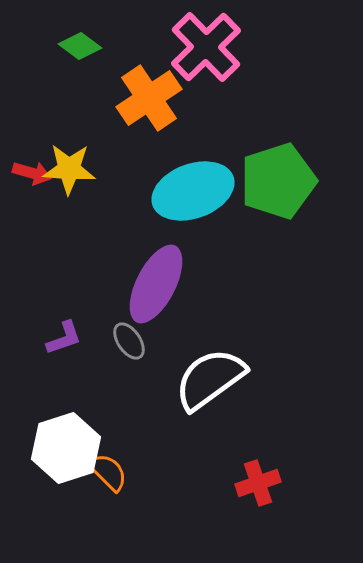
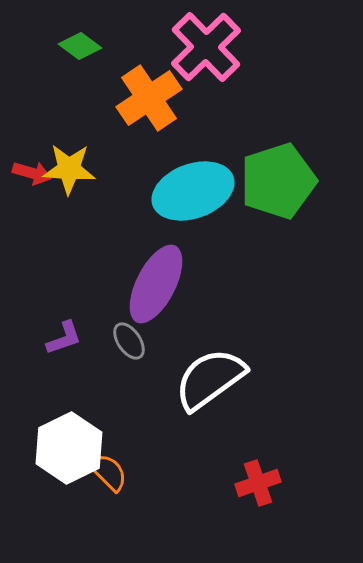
white hexagon: moved 3 px right; rotated 8 degrees counterclockwise
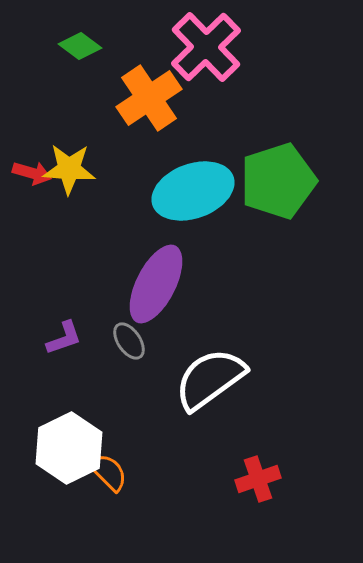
red cross: moved 4 px up
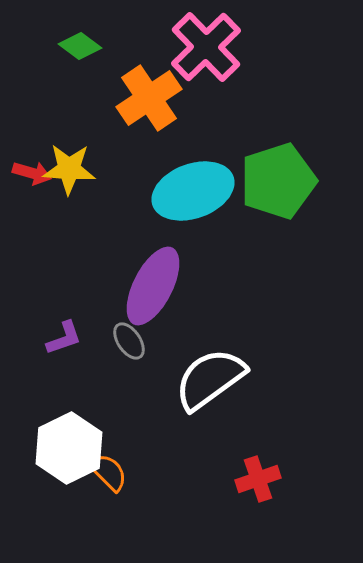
purple ellipse: moved 3 px left, 2 px down
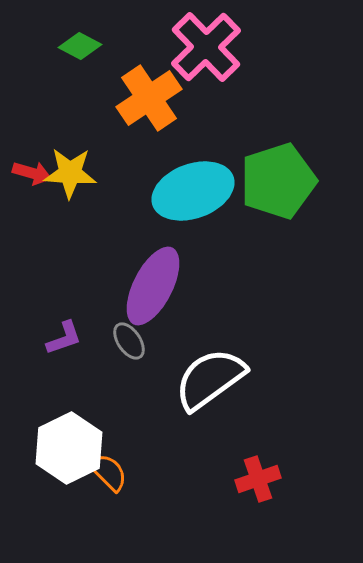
green diamond: rotated 9 degrees counterclockwise
yellow star: moved 1 px right, 4 px down
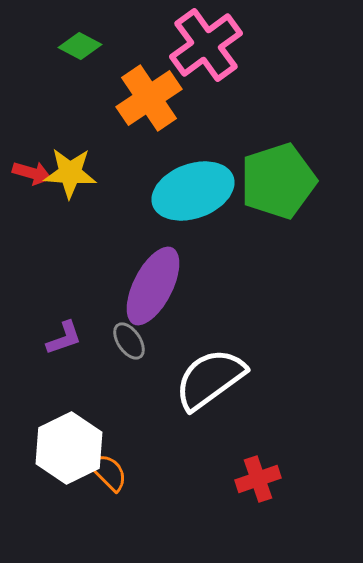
pink cross: moved 2 px up; rotated 8 degrees clockwise
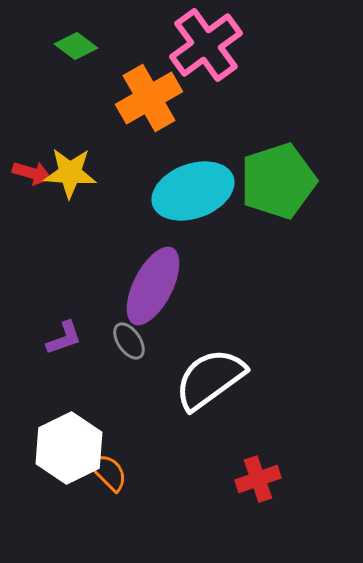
green diamond: moved 4 px left; rotated 9 degrees clockwise
orange cross: rotated 4 degrees clockwise
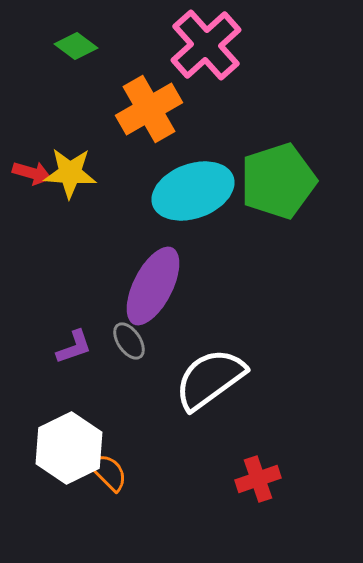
pink cross: rotated 6 degrees counterclockwise
orange cross: moved 11 px down
purple L-shape: moved 10 px right, 9 px down
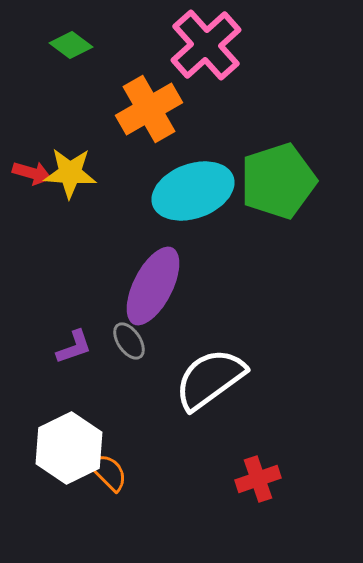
green diamond: moved 5 px left, 1 px up
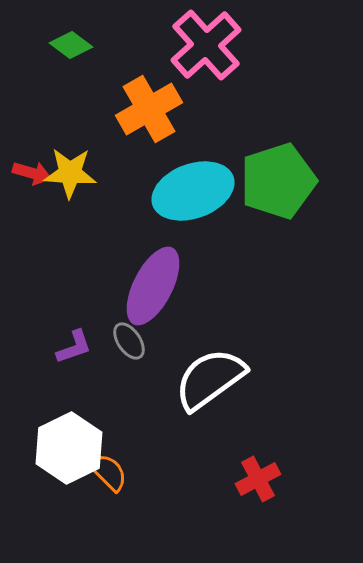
red cross: rotated 9 degrees counterclockwise
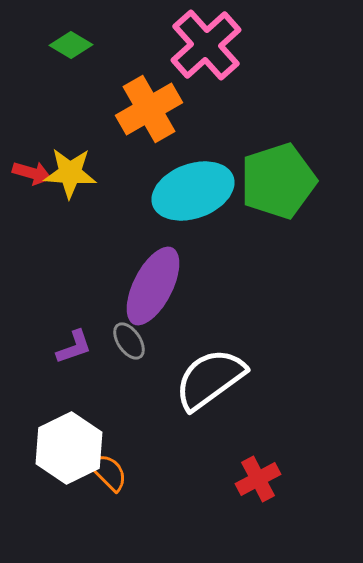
green diamond: rotated 6 degrees counterclockwise
